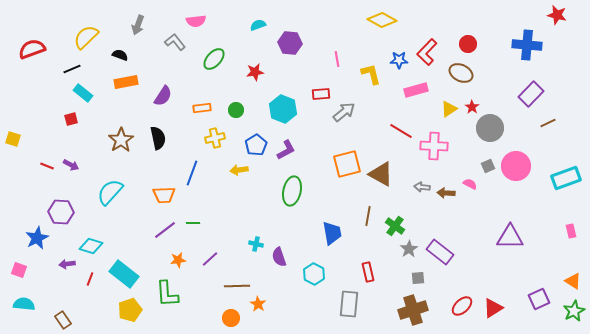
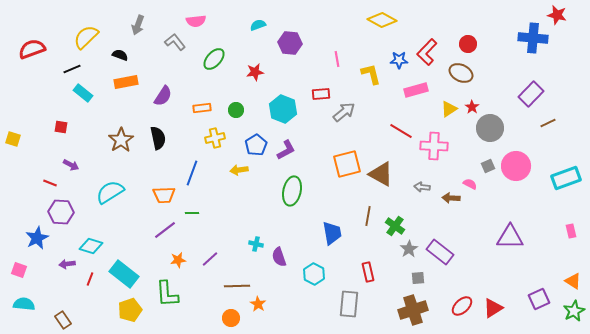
blue cross at (527, 45): moved 6 px right, 7 px up
red square at (71, 119): moved 10 px left, 8 px down; rotated 24 degrees clockwise
red line at (47, 166): moved 3 px right, 17 px down
cyan semicircle at (110, 192): rotated 16 degrees clockwise
brown arrow at (446, 193): moved 5 px right, 5 px down
green line at (193, 223): moved 1 px left, 10 px up
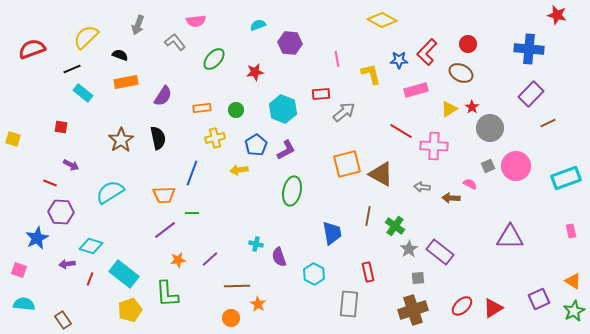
blue cross at (533, 38): moved 4 px left, 11 px down
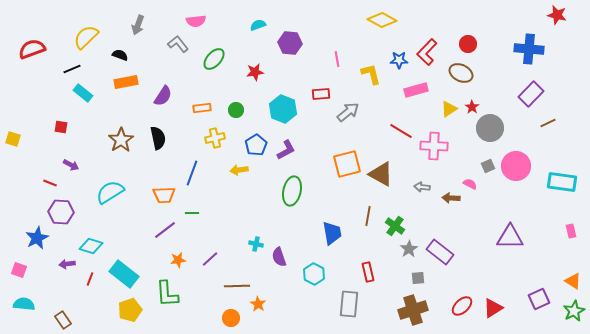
gray L-shape at (175, 42): moved 3 px right, 2 px down
gray arrow at (344, 112): moved 4 px right
cyan rectangle at (566, 178): moved 4 px left, 4 px down; rotated 28 degrees clockwise
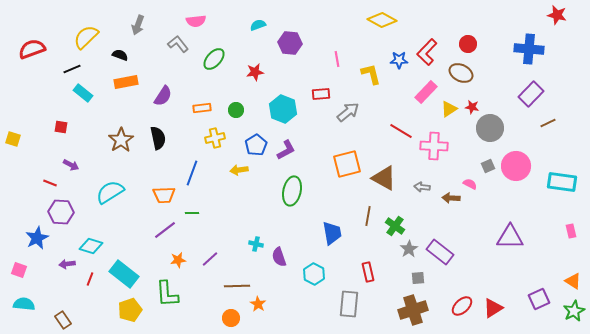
pink rectangle at (416, 90): moved 10 px right, 2 px down; rotated 30 degrees counterclockwise
red star at (472, 107): rotated 24 degrees counterclockwise
brown triangle at (381, 174): moved 3 px right, 4 px down
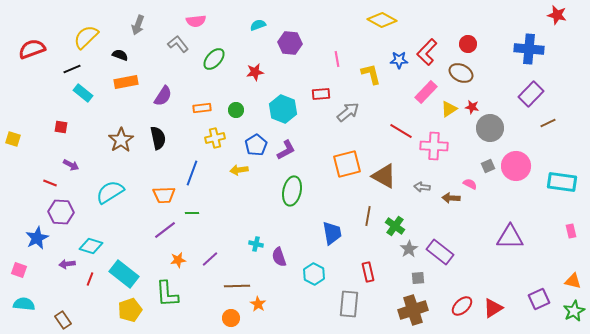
brown triangle at (384, 178): moved 2 px up
orange triangle at (573, 281): rotated 18 degrees counterclockwise
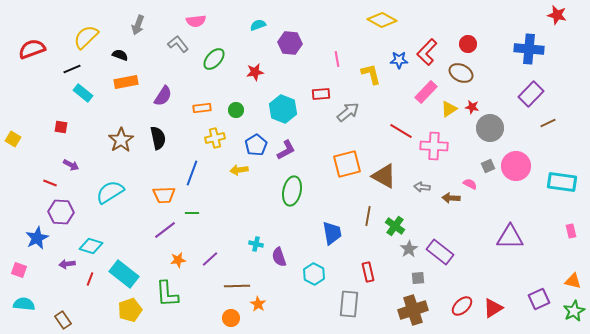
yellow square at (13, 139): rotated 14 degrees clockwise
